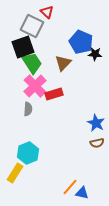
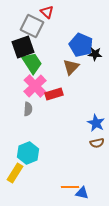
blue pentagon: moved 3 px down
brown triangle: moved 8 px right, 4 px down
orange line: rotated 48 degrees clockwise
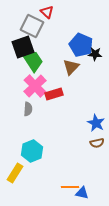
green trapezoid: moved 1 px right, 2 px up
cyan hexagon: moved 4 px right, 2 px up
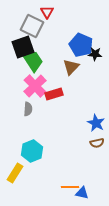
red triangle: rotated 16 degrees clockwise
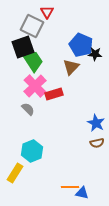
gray semicircle: rotated 48 degrees counterclockwise
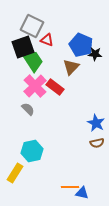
red triangle: moved 28 px down; rotated 40 degrees counterclockwise
red rectangle: moved 1 px right, 7 px up; rotated 54 degrees clockwise
cyan hexagon: rotated 10 degrees clockwise
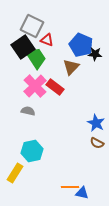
black square: rotated 15 degrees counterclockwise
green trapezoid: moved 3 px right, 3 px up
gray semicircle: moved 2 px down; rotated 32 degrees counterclockwise
brown semicircle: rotated 40 degrees clockwise
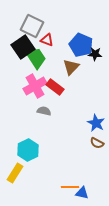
pink cross: rotated 15 degrees clockwise
gray semicircle: moved 16 px right
cyan hexagon: moved 4 px left, 1 px up; rotated 15 degrees counterclockwise
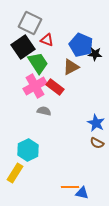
gray square: moved 2 px left, 3 px up
green trapezoid: moved 2 px right, 5 px down
brown triangle: rotated 18 degrees clockwise
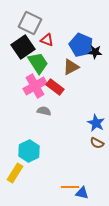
black star: moved 2 px up
cyan hexagon: moved 1 px right, 1 px down
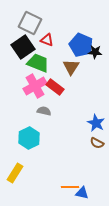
green trapezoid: rotated 35 degrees counterclockwise
brown triangle: rotated 30 degrees counterclockwise
cyan hexagon: moved 13 px up
